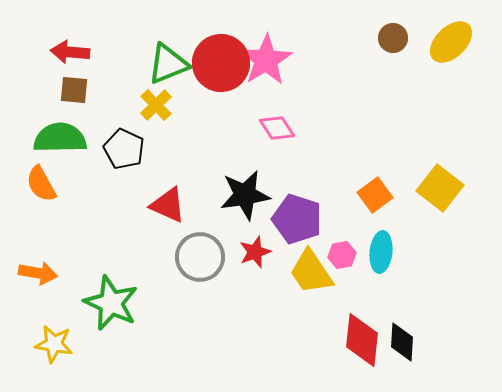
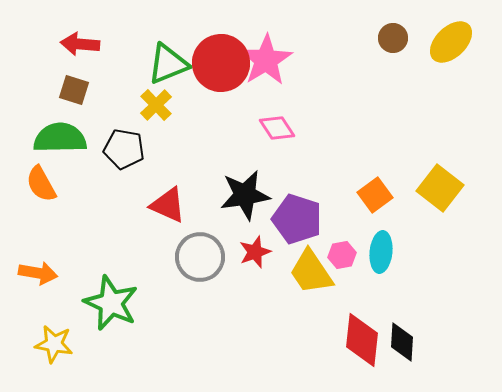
red arrow: moved 10 px right, 8 px up
brown square: rotated 12 degrees clockwise
black pentagon: rotated 15 degrees counterclockwise
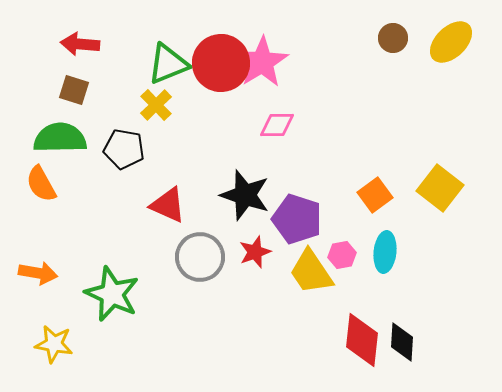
pink star: moved 4 px left, 2 px down
pink diamond: moved 3 px up; rotated 57 degrees counterclockwise
black star: rotated 27 degrees clockwise
cyan ellipse: moved 4 px right
green star: moved 1 px right, 9 px up
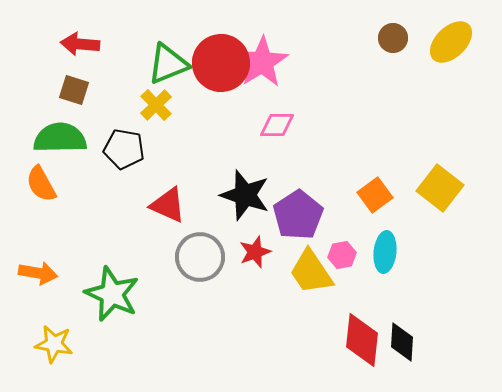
purple pentagon: moved 1 px right, 4 px up; rotated 21 degrees clockwise
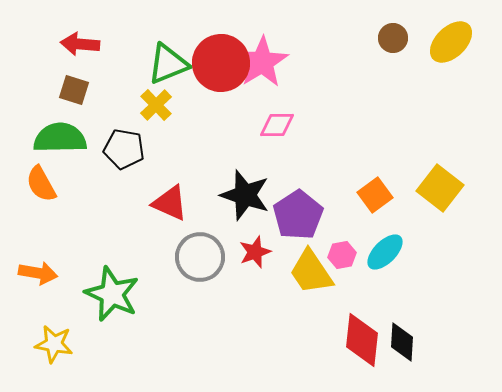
red triangle: moved 2 px right, 2 px up
cyan ellipse: rotated 39 degrees clockwise
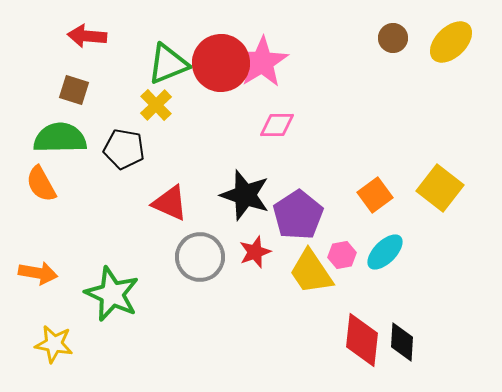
red arrow: moved 7 px right, 8 px up
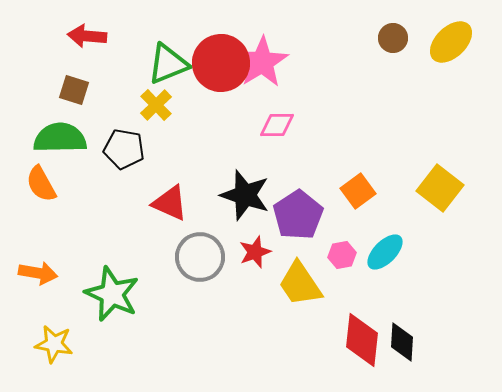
orange square: moved 17 px left, 4 px up
yellow trapezoid: moved 11 px left, 12 px down
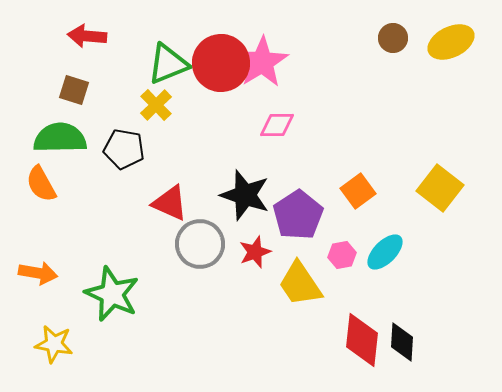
yellow ellipse: rotated 18 degrees clockwise
gray circle: moved 13 px up
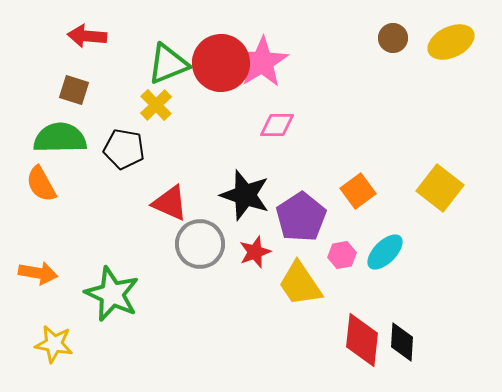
purple pentagon: moved 3 px right, 2 px down
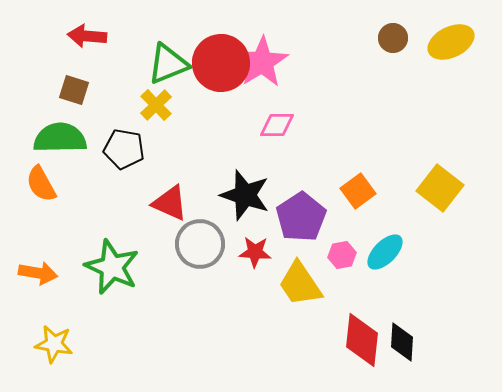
red star: rotated 24 degrees clockwise
green star: moved 27 px up
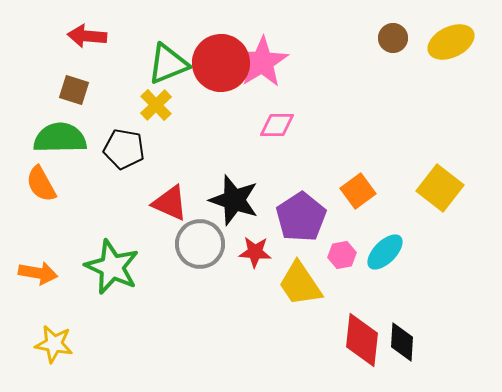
black star: moved 11 px left, 5 px down
